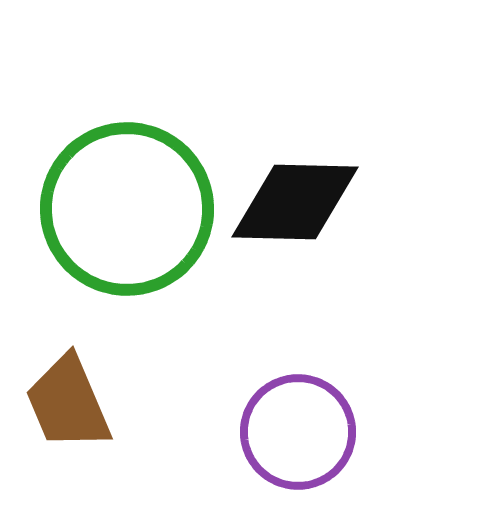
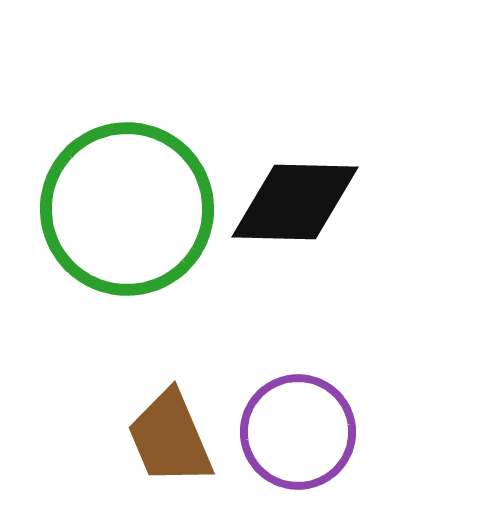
brown trapezoid: moved 102 px right, 35 px down
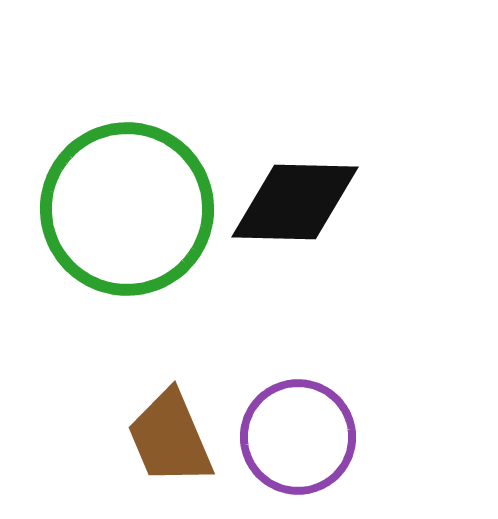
purple circle: moved 5 px down
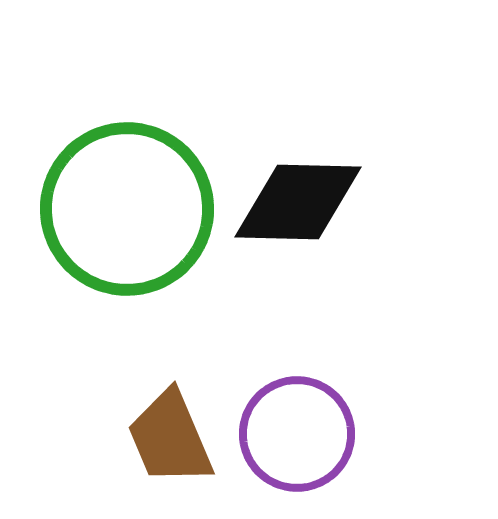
black diamond: moved 3 px right
purple circle: moved 1 px left, 3 px up
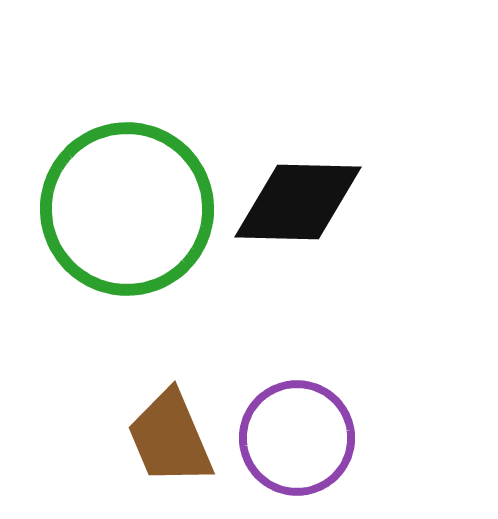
purple circle: moved 4 px down
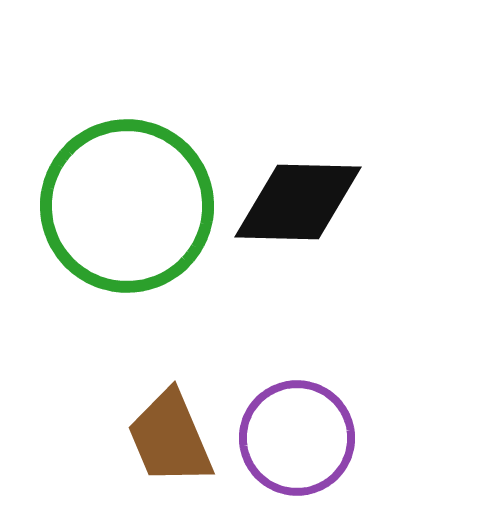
green circle: moved 3 px up
